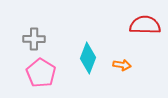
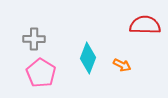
orange arrow: rotated 18 degrees clockwise
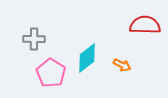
cyan diamond: moved 1 px left; rotated 32 degrees clockwise
pink pentagon: moved 10 px right
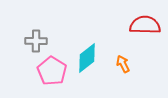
gray cross: moved 2 px right, 2 px down
orange arrow: moved 1 px right, 1 px up; rotated 144 degrees counterclockwise
pink pentagon: moved 1 px right, 2 px up
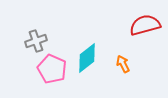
red semicircle: rotated 16 degrees counterclockwise
gray cross: rotated 20 degrees counterclockwise
pink pentagon: moved 2 px up; rotated 8 degrees counterclockwise
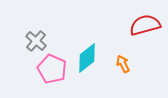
gray cross: rotated 30 degrees counterclockwise
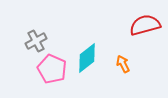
gray cross: rotated 20 degrees clockwise
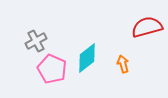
red semicircle: moved 2 px right, 2 px down
orange arrow: rotated 12 degrees clockwise
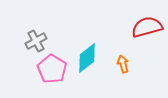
pink pentagon: rotated 8 degrees clockwise
